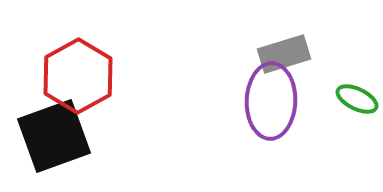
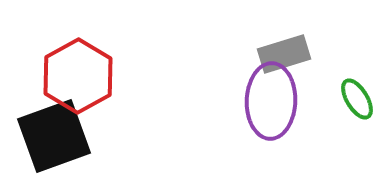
green ellipse: rotated 33 degrees clockwise
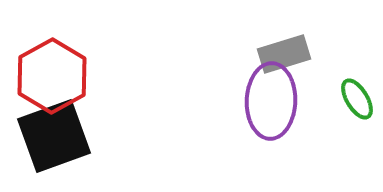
red hexagon: moved 26 px left
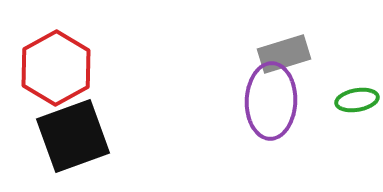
red hexagon: moved 4 px right, 8 px up
green ellipse: moved 1 px down; rotated 69 degrees counterclockwise
black square: moved 19 px right
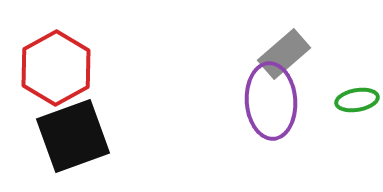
gray rectangle: rotated 24 degrees counterclockwise
purple ellipse: rotated 6 degrees counterclockwise
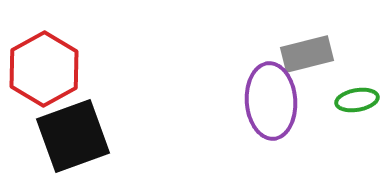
gray rectangle: moved 23 px right; rotated 27 degrees clockwise
red hexagon: moved 12 px left, 1 px down
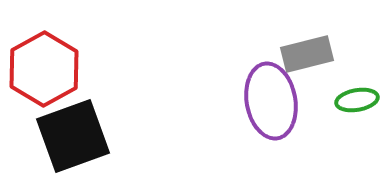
purple ellipse: rotated 6 degrees counterclockwise
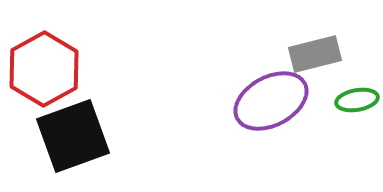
gray rectangle: moved 8 px right
purple ellipse: rotated 72 degrees clockwise
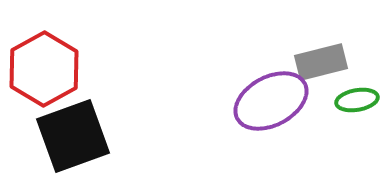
gray rectangle: moved 6 px right, 8 px down
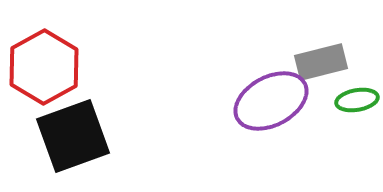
red hexagon: moved 2 px up
